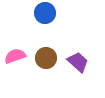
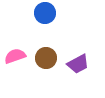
purple trapezoid: moved 2 px down; rotated 110 degrees clockwise
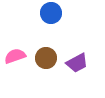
blue circle: moved 6 px right
purple trapezoid: moved 1 px left, 1 px up
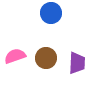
purple trapezoid: rotated 60 degrees counterclockwise
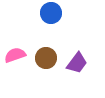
pink semicircle: moved 1 px up
purple trapezoid: rotated 35 degrees clockwise
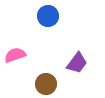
blue circle: moved 3 px left, 3 px down
brown circle: moved 26 px down
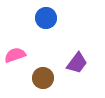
blue circle: moved 2 px left, 2 px down
brown circle: moved 3 px left, 6 px up
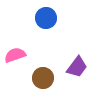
purple trapezoid: moved 4 px down
